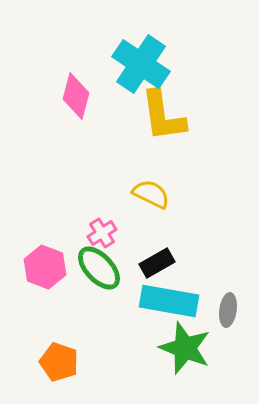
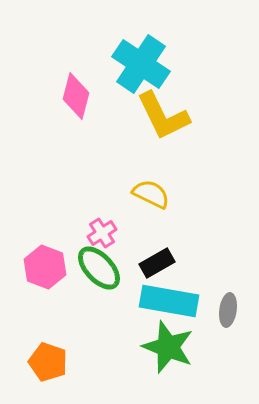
yellow L-shape: rotated 18 degrees counterclockwise
green star: moved 17 px left, 1 px up
orange pentagon: moved 11 px left
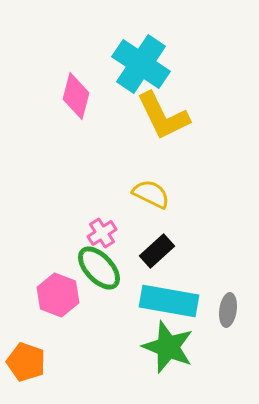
black rectangle: moved 12 px up; rotated 12 degrees counterclockwise
pink hexagon: moved 13 px right, 28 px down
orange pentagon: moved 22 px left
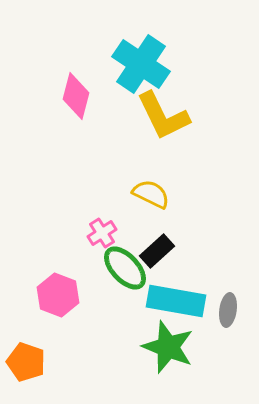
green ellipse: moved 26 px right
cyan rectangle: moved 7 px right
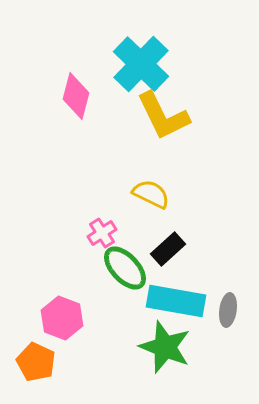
cyan cross: rotated 10 degrees clockwise
black rectangle: moved 11 px right, 2 px up
pink hexagon: moved 4 px right, 23 px down
green star: moved 3 px left
orange pentagon: moved 10 px right; rotated 6 degrees clockwise
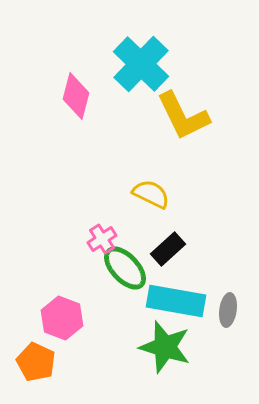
yellow L-shape: moved 20 px right
pink cross: moved 6 px down
green star: rotated 4 degrees counterclockwise
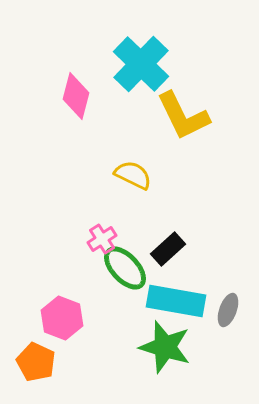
yellow semicircle: moved 18 px left, 19 px up
gray ellipse: rotated 12 degrees clockwise
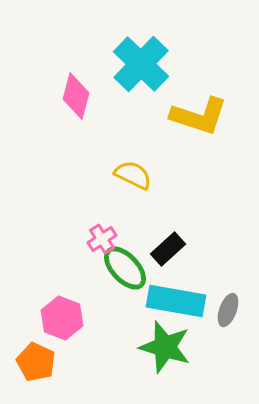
yellow L-shape: moved 16 px right; rotated 46 degrees counterclockwise
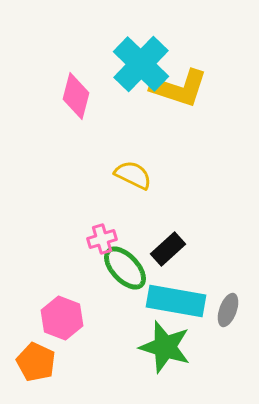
yellow L-shape: moved 20 px left, 28 px up
pink cross: rotated 16 degrees clockwise
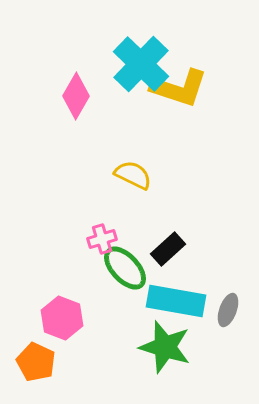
pink diamond: rotated 15 degrees clockwise
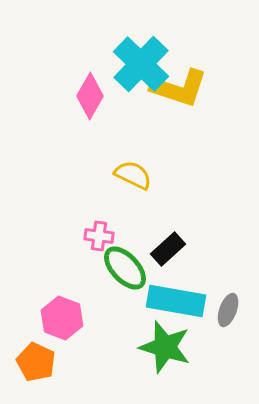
pink diamond: moved 14 px right
pink cross: moved 3 px left, 3 px up; rotated 24 degrees clockwise
